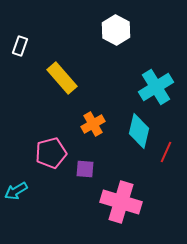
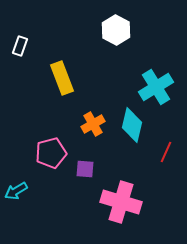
yellow rectangle: rotated 20 degrees clockwise
cyan diamond: moved 7 px left, 6 px up
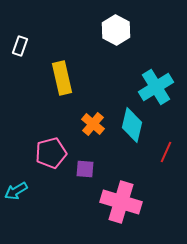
yellow rectangle: rotated 8 degrees clockwise
orange cross: rotated 20 degrees counterclockwise
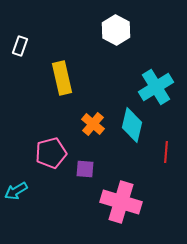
red line: rotated 20 degrees counterclockwise
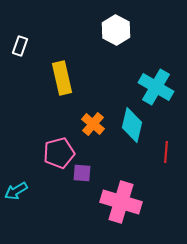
cyan cross: rotated 28 degrees counterclockwise
pink pentagon: moved 8 px right
purple square: moved 3 px left, 4 px down
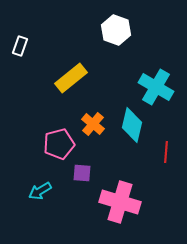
white hexagon: rotated 8 degrees counterclockwise
yellow rectangle: moved 9 px right; rotated 64 degrees clockwise
pink pentagon: moved 9 px up
cyan arrow: moved 24 px right
pink cross: moved 1 px left
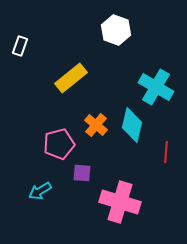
orange cross: moved 3 px right, 1 px down
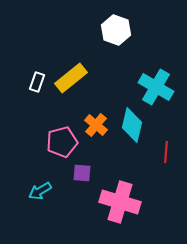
white rectangle: moved 17 px right, 36 px down
pink pentagon: moved 3 px right, 2 px up
